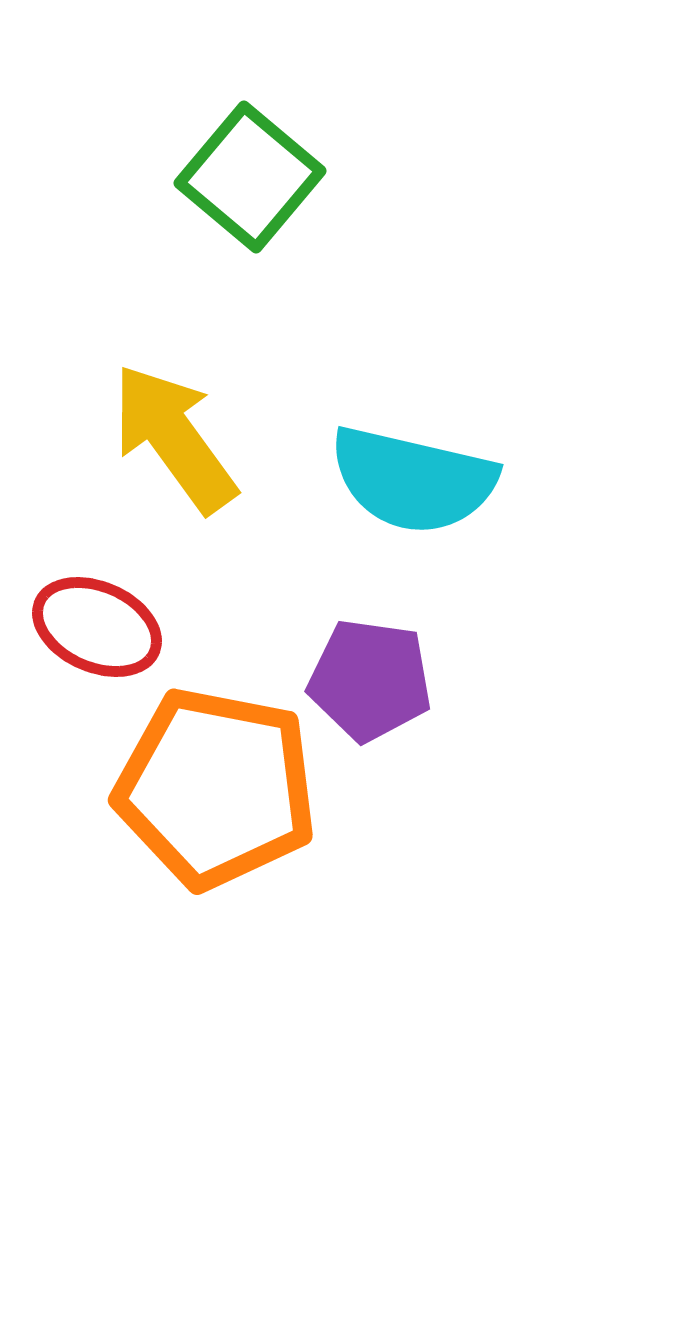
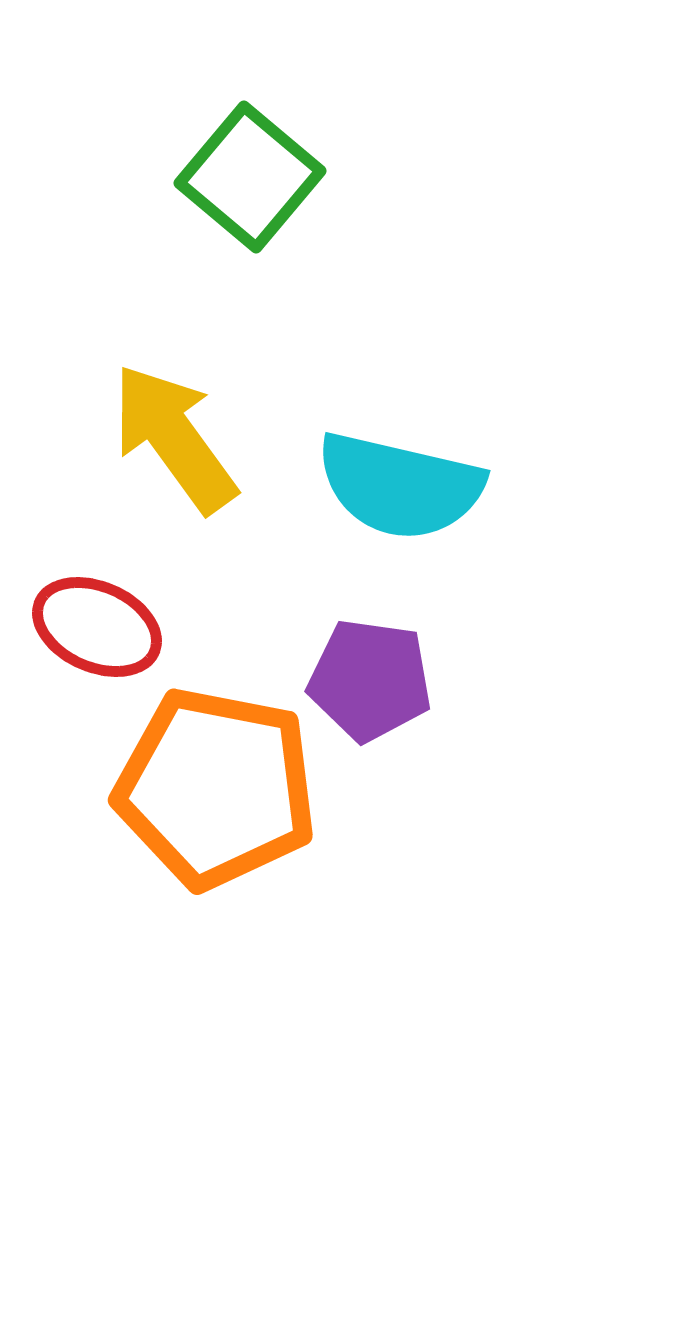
cyan semicircle: moved 13 px left, 6 px down
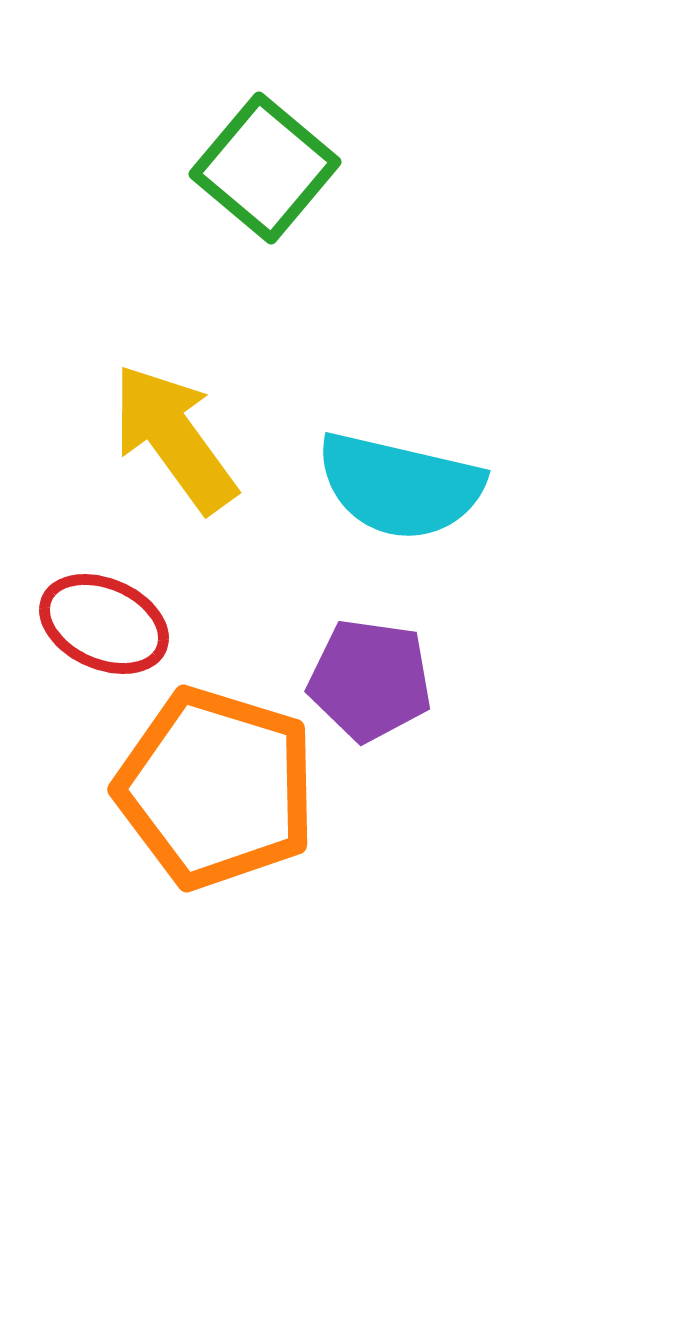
green square: moved 15 px right, 9 px up
red ellipse: moved 7 px right, 3 px up
orange pentagon: rotated 6 degrees clockwise
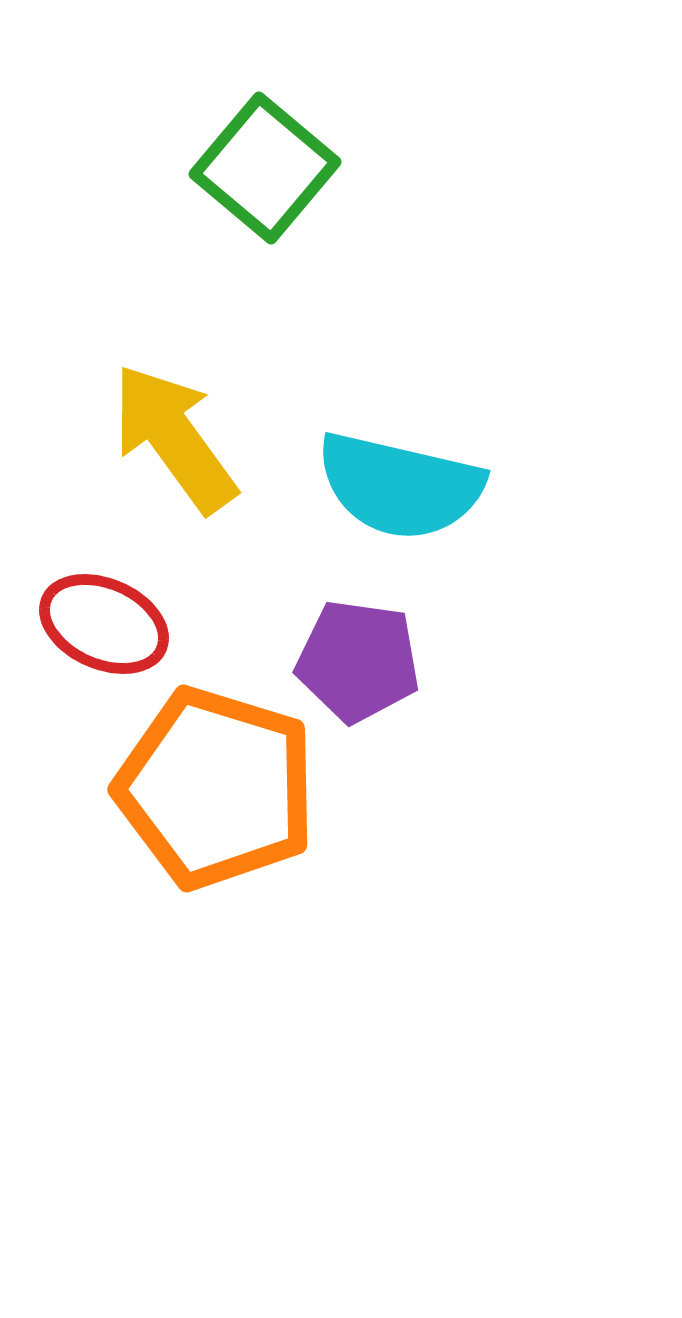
purple pentagon: moved 12 px left, 19 px up
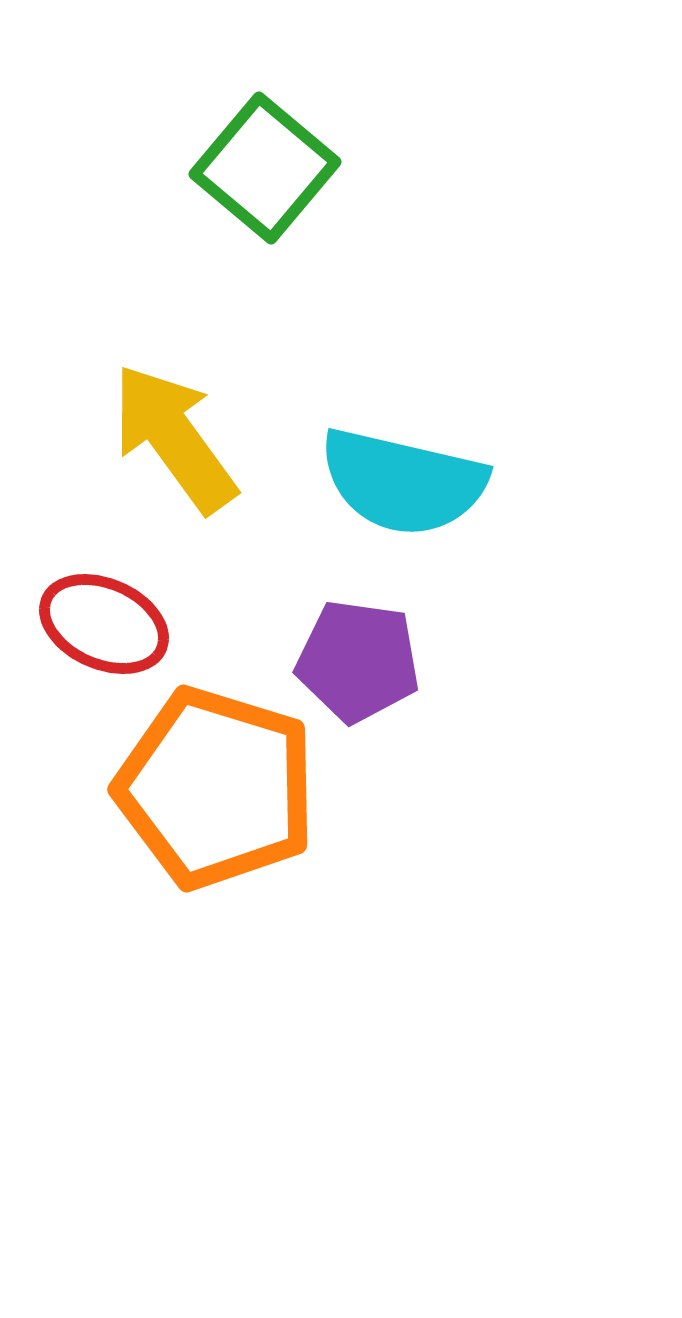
cyan semicircle: moved 3 px right, 4 px up
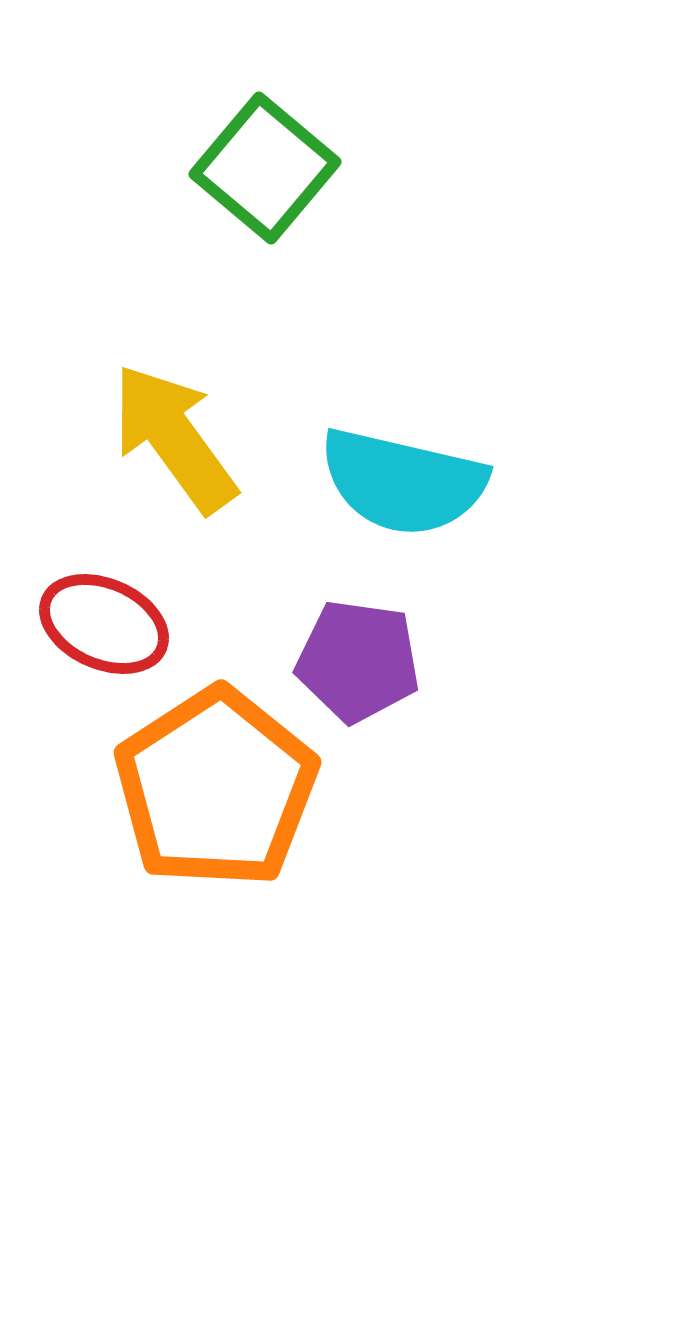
orange pentagon: rotated 22 degrees clockwise
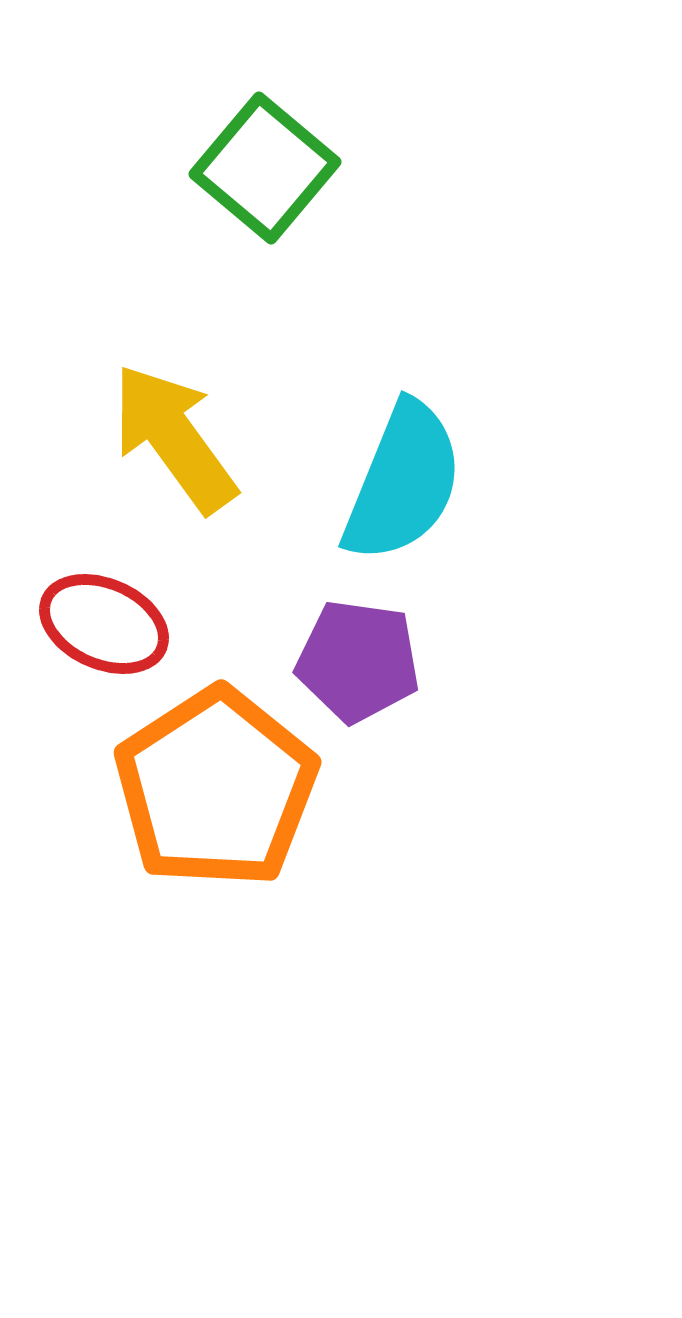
cyan semicircle: rotated 81 degrees counterclockwise
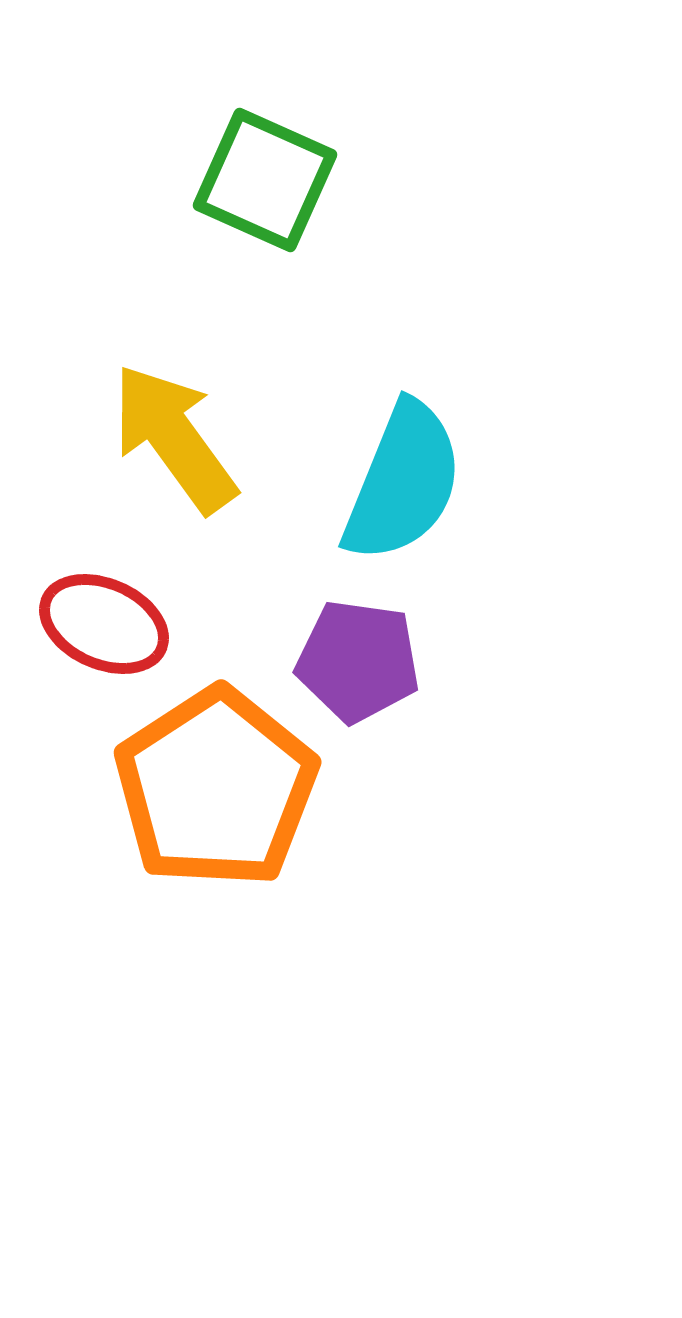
green square: moved 12 px down; rotated 16 degrees counterclockwise
